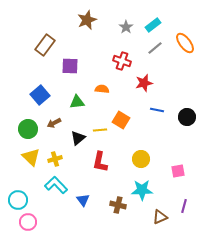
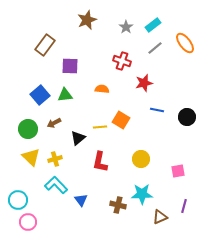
green triangle: moved 12 px left, 7 px up
yellow line: moved 3 px up
cyan star: moved 4 px down
blue triangle: moved 2 px left
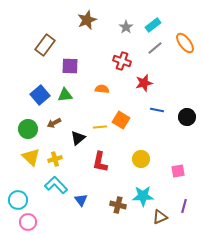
cyan star: moved 1 px right, 2 px down
